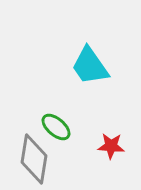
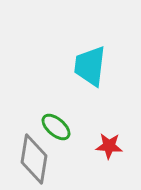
cyan trapezoid: rotated 42 degrees clockwise
red star: moved 2 px left
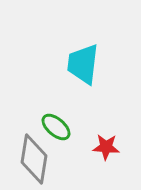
cyan trapezoid: moved 7 px left, 2 px up
red star: moved 3 px left, 1 px down
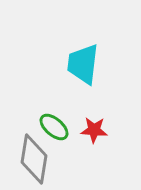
green ellipse: moved 2 px left
red star: moved 12 px left, 17 px up
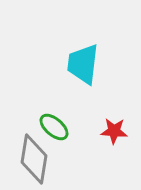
red star: moved 20 px right, 1 px down
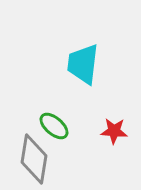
green ellipse: moved 1 px up
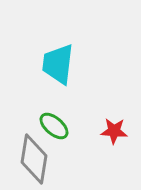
cyan trapezoid: moved 25 px left
